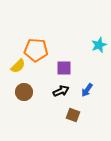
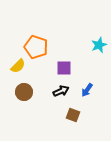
orange pentagon: moved 3 px up; rotated 15 degrees clockwise
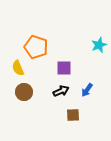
yellow semicircle: moved 2 px down; rotated 112 degrees clockwise
brown square: rotated 24 degrees counterclockwise
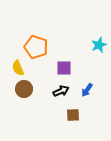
brown circle: moved 3 px up
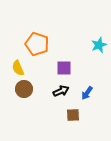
orange pentagon: moved 1 px right, 3 px up
blue arrow: moved 3 px down
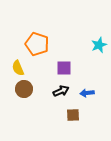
blue arrow: rotated 48 degrees clockwise
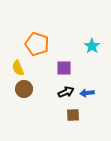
cyan star: moved 7 px left, 1 px down; rotated 14 degrees counterclockwise
black arrow: moved 5 px right, 1 px down
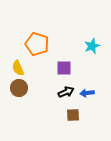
cyan star: rotated 14 degrees clockwise
brown circle: moved 5 px left, 1 px up
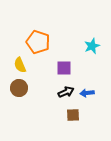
orange pentagon: moved 1 px right, 2 px up
yellow semicircle: moved 2 px right, 3 px up
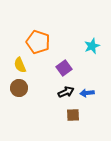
purple square: rotated 35 degrees counterclockwise
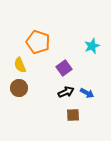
blue arrow: rotated 144 degrees counterclockwise
